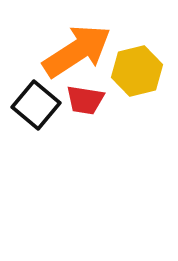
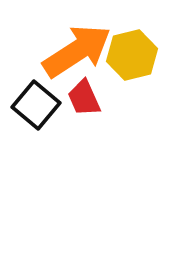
yellow hexagon: moved 5 px left, 16 px up
red trapezoid: moved 1 px left, 2 px up; rotated 57 degrees clockwise
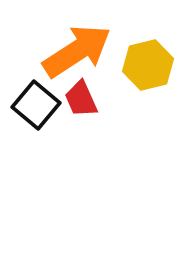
yellow hexagon: moved 16 px right, 10 px down
red trapezoid: moved 3 px left, 1 px down
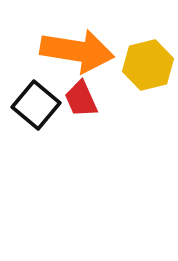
orange arrow: rotated 42 degrees clockwise
